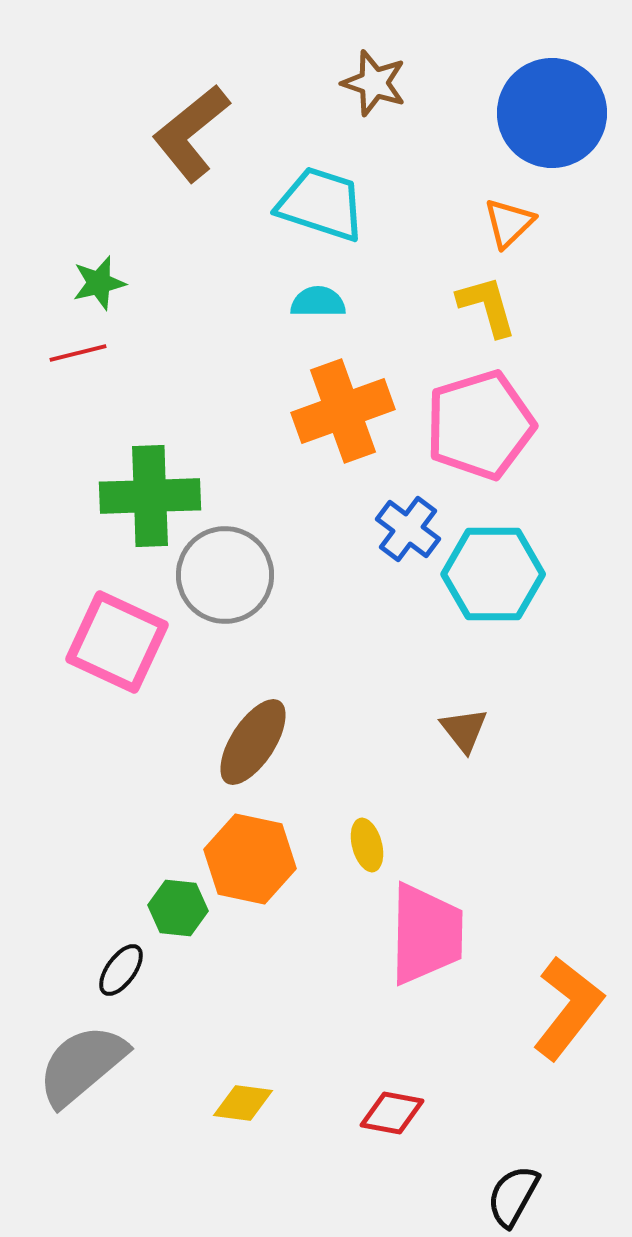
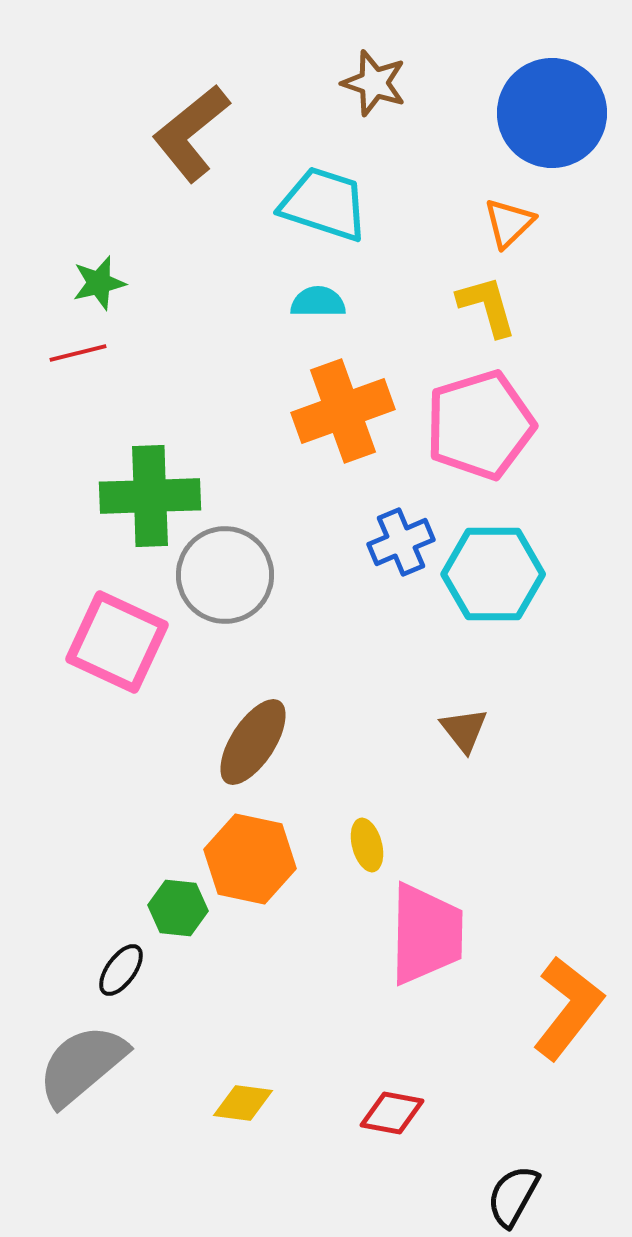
cyan trapezoid: moved 3 px right
blue cross: moved 7 px left, 13 px down; rotated 30 degrees clockwise
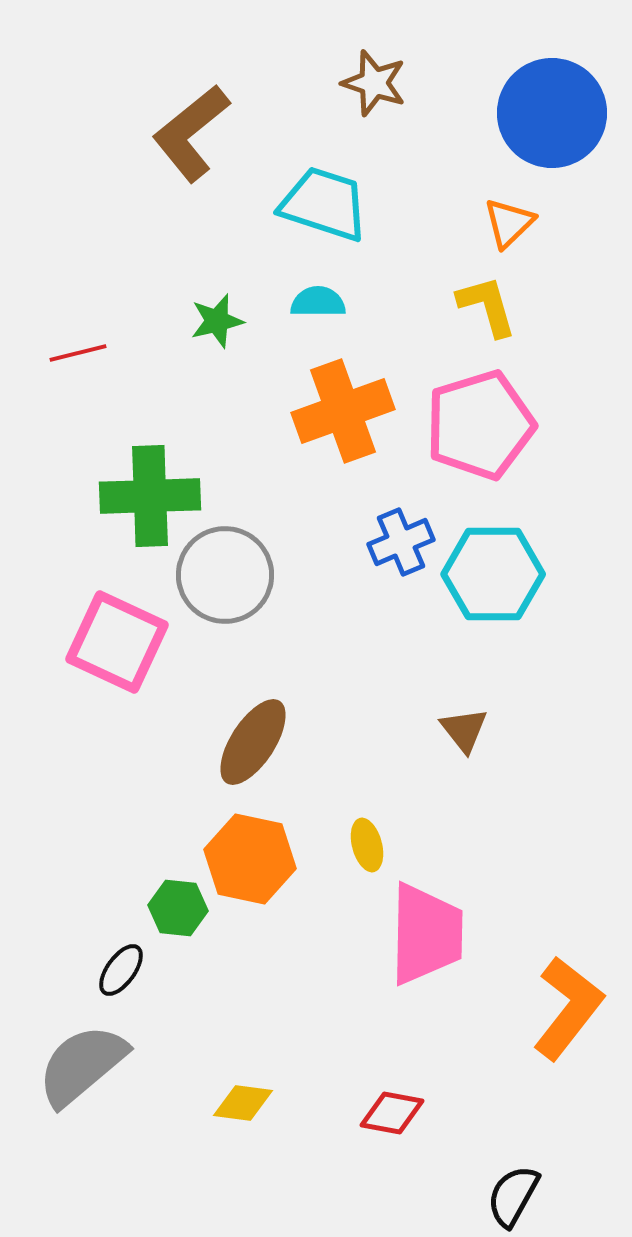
green star: moved 118 px right, 38 px down
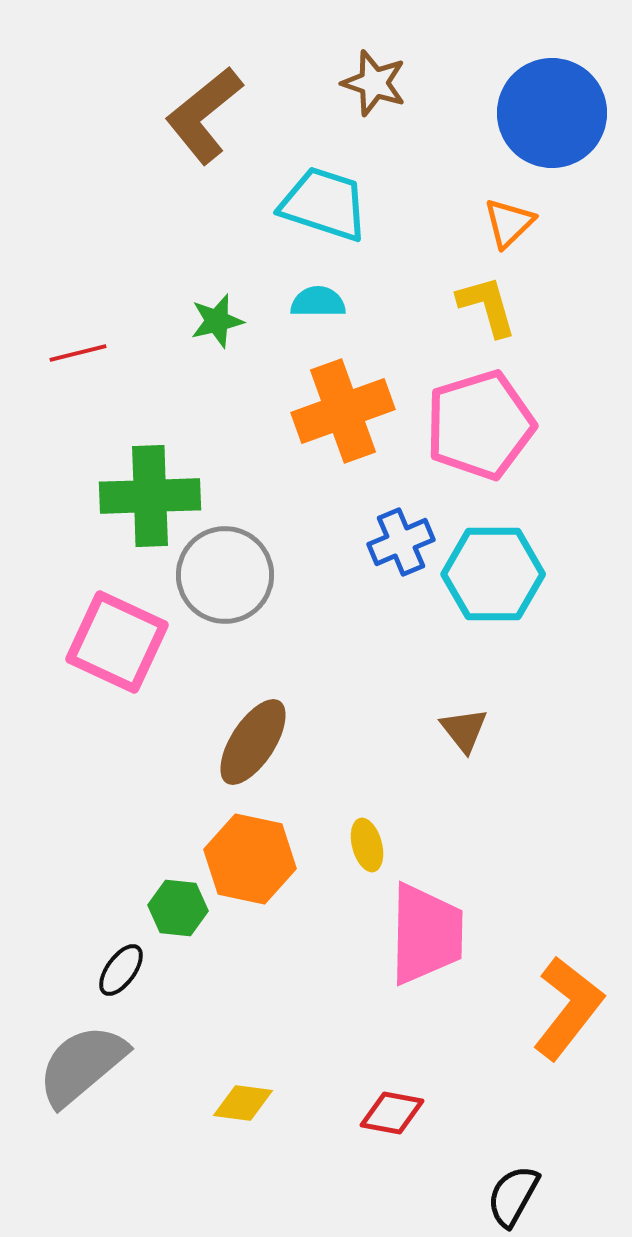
brown L-shape: moved 13 px right, 18 px up
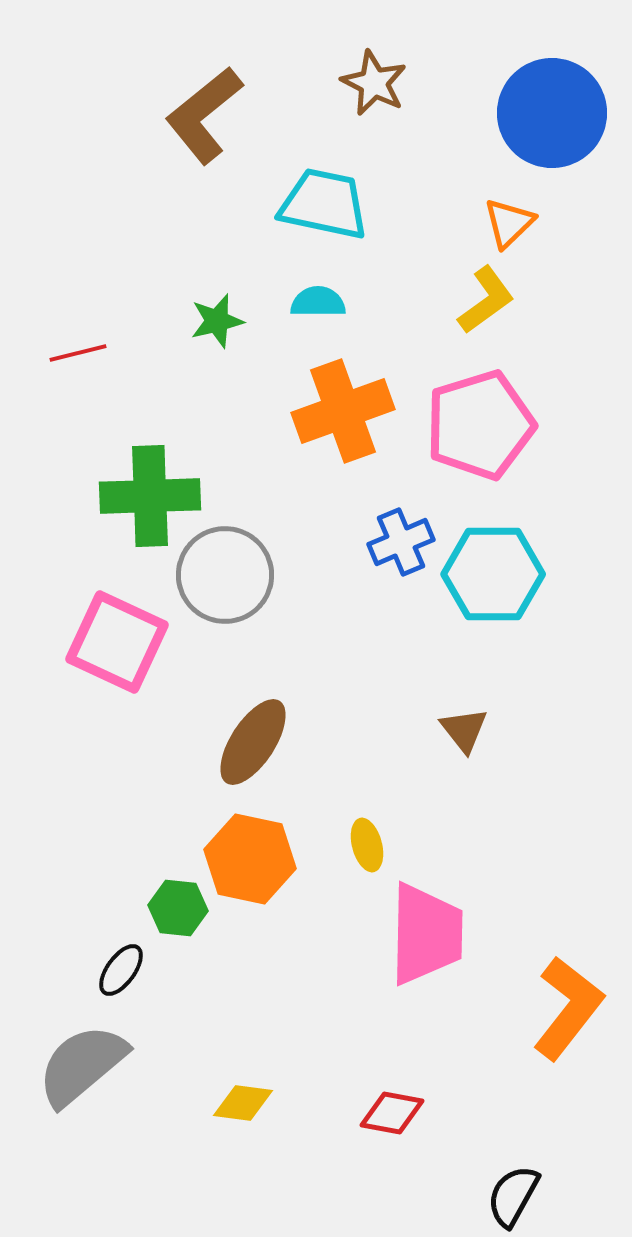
brown star: rotated 8 degrees clockwise
cyan trapezoid: rotated 6 degrees counterclockwise
yellow L-shape: moved 1 px left, 6 px up; rotated 70 degrees clockwise
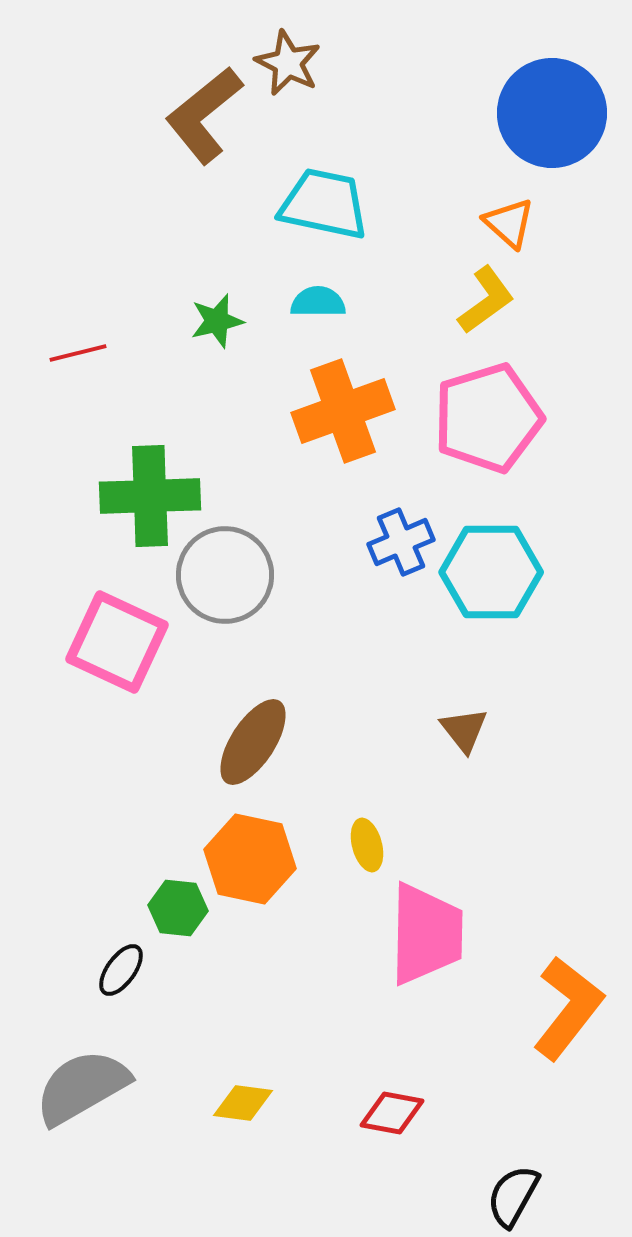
brown star: moved 86 px left, 20 px up
orange triangle: rotated 34 degrees counterclockwise
pink pentagon: moved 8 px right, 7 px up
cyan hexagon: moved 2 px left, 2 px up
gray semicircle: moved 22 px down; rotated 10 degrees clockwise
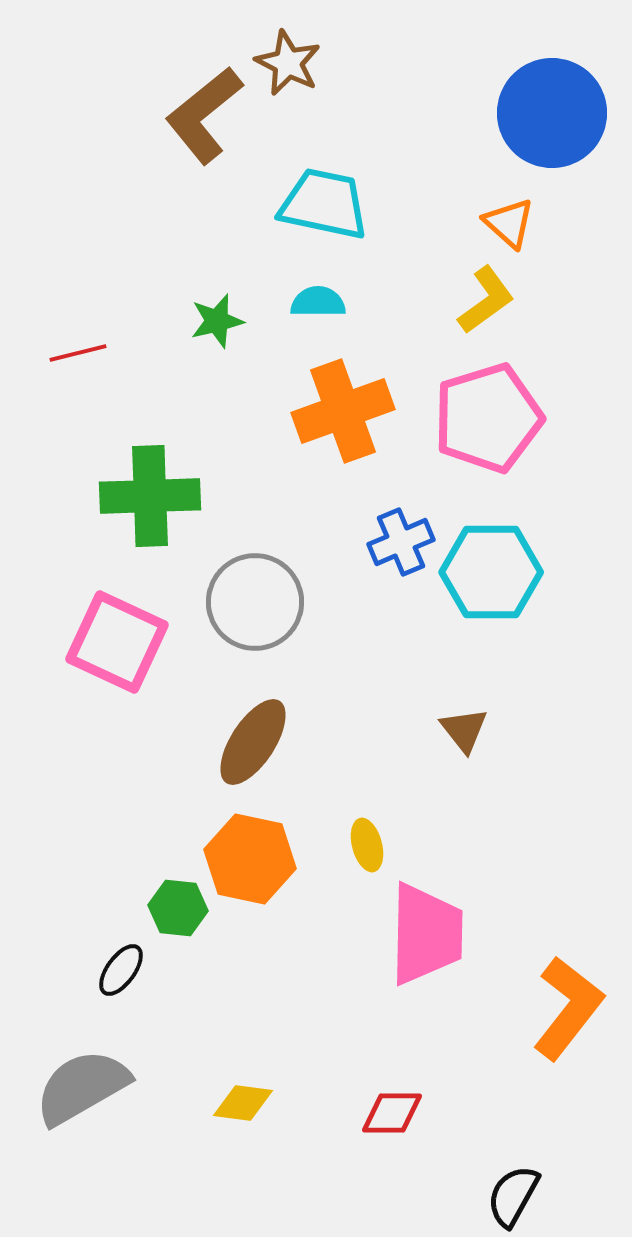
gray circle: moved 30 px right, 27 px down
red diamond: rotated 10 degrees counterclockwise
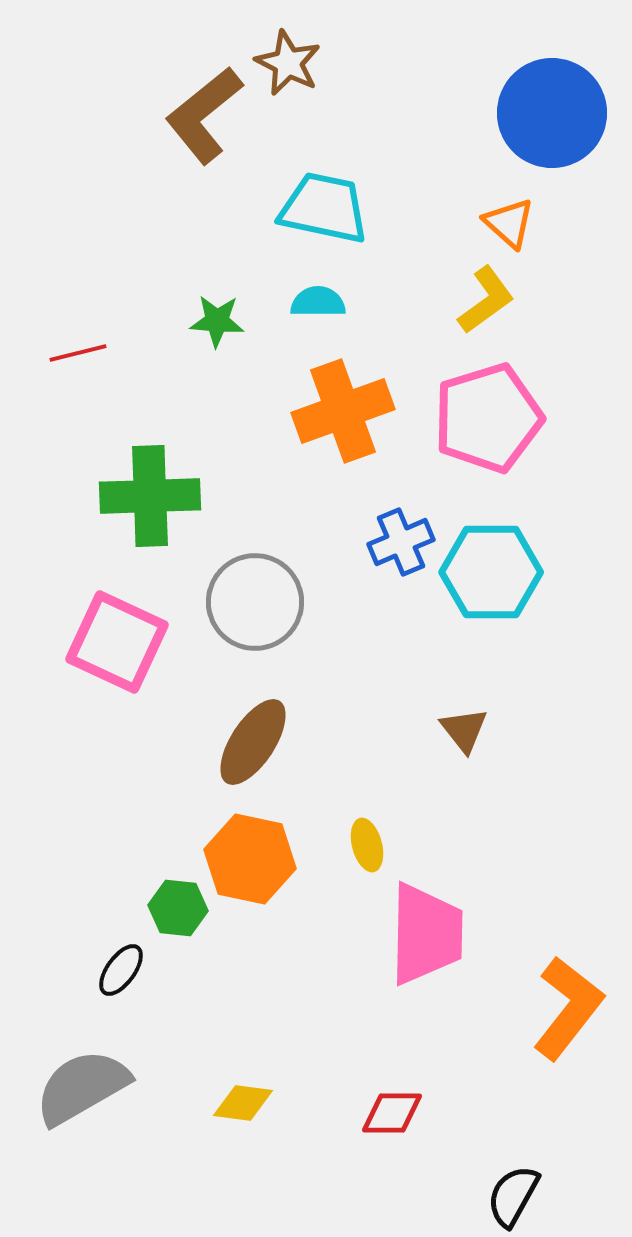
cyan trapezoid: moved 4 px down
green star: rotated 18 degrees clockwise
